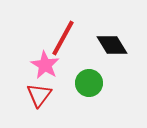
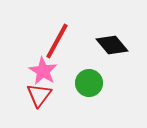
red line: moved 6 px left, 3 px down
black diamond: rotated 8 degrees counterclockwise
pink star: moved 2 px left, 6 px down
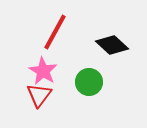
red line: moved 2 px left, 9 px up
black diamond: rotated 8 degrees counterclockwise
green circle: moved 1 px up
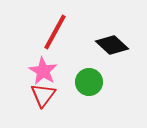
red triangle: moved 4 px right
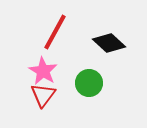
black diamond: moved 3 px left, 2 px up
green circle: moved 1 px down
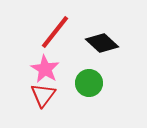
red line: rotated 9 degrees clockwise
black diamond: moved 7 px left
pink star: moved 2 px right, 2 px up
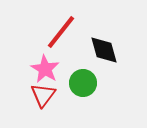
red line: moved 6 px right
black diamond: moved 2 px right, 7 px down; rotated 32 degrees clockwise
green circle: moved 6 px left
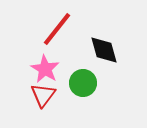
red line: moved 4 px left, 3 px up
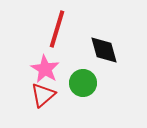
red line: rotated 21 degrees counterclockwise
red triangle: rotated 12 degrees clockwise
